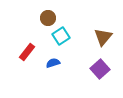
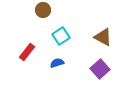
brown circle: moved 5 px left, 8 px up
brown triangle: rotated 42 degrees counterclockwise
blue semicircle: moved 4 px right
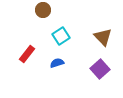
brown triangle: rotated 18 degrees clockwise
red rectangle: moved 2 px down
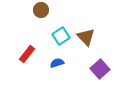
brown circle: moved 2 px left
brown triangle: moved 17 px left
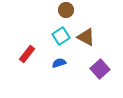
brown circle: moved 25 px right
brown triangle: rotated 18 degrees counterclockwise
blue semicircle: moved 2 px right
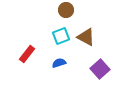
cyan square: rotated 12 degrees clockwise
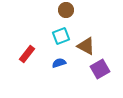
brown triangle: moved 9 px down
purple square: rotated 12 degrees clockwise
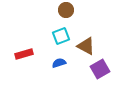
red rectangle: moved 3 px left; rotated 36 degrees clockwise
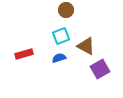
blue semicircle: moved 5 px up
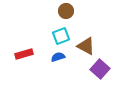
brown circle: moved 1 px down
blue semicircle: moved 1 px left, 1 px up
purple square: rotated 18 degrees counterclockwise
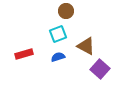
cyan square: moved 3 px left, 2 px up
